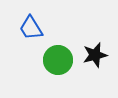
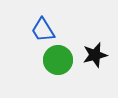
blue trapezoid: moved 12 px right, 2 px down
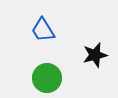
green circle: moved 11 px left, 18 px down
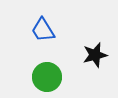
green circle: moved 1 px up
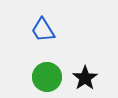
black star: moved 10 px left, 23 px down; rotated 20 degrees counterclockwise
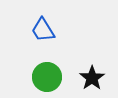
black star: moved 7 px right
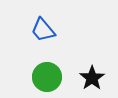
blue trapezoid: rotated 8 degrees counterclockwise
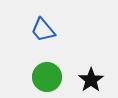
black star: moved 1 px left, 2 px down
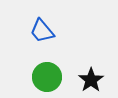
blue trapezoid: moved 1 px left, 1 px down
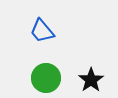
green circle: moved 1 px left, 1 px down
